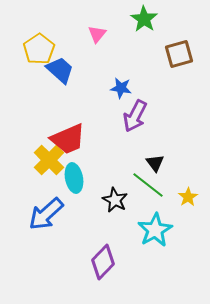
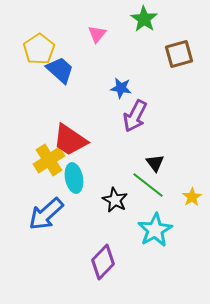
red trapezoid: moved 2 px right, 1 px down; rotated 57 degrees clockwise
yellow cross: rotated 12 degrees clockwise
yellow star: moved 4 px right
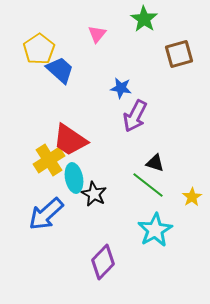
black triangle: rotated 36 degrees counterclockwise
black star: moved 21 px left, 6 px up
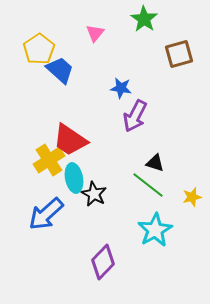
pink triangle: moved 2 px left, 1 px up
yellow star: rotated 18 degrees clockwise
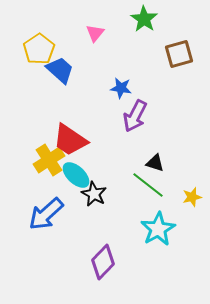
cyan ellipse: moved 2 px right, 3 px up; rotated 36 degrees counterclockwise
cyan star: moved 3 px right, 1 px up
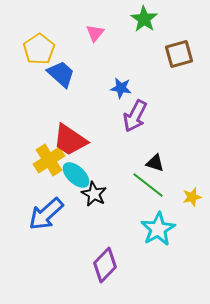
blue trapezoid: moved 1 px right, 4 px down
purple diamond: moved 2 px right, 3 px down
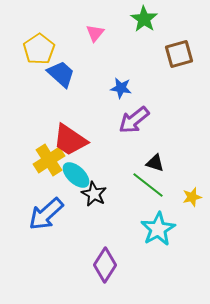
purple arrow: moved 1 px left, 4 px down; rotated 24 degrees clockwise
purple diamond: rotated 12 degrees counterclockwise
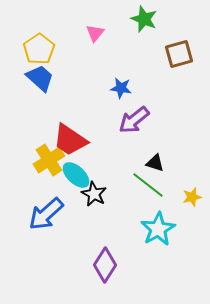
green star: rotated 12 degrees counterclockwise
blue trapezoid: moved 21 px left, 4 px down
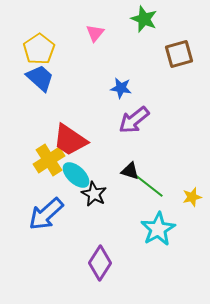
black triangle: moved 25 px left, 8 px down
purple diamond: moved 5 px left, 2 px up
